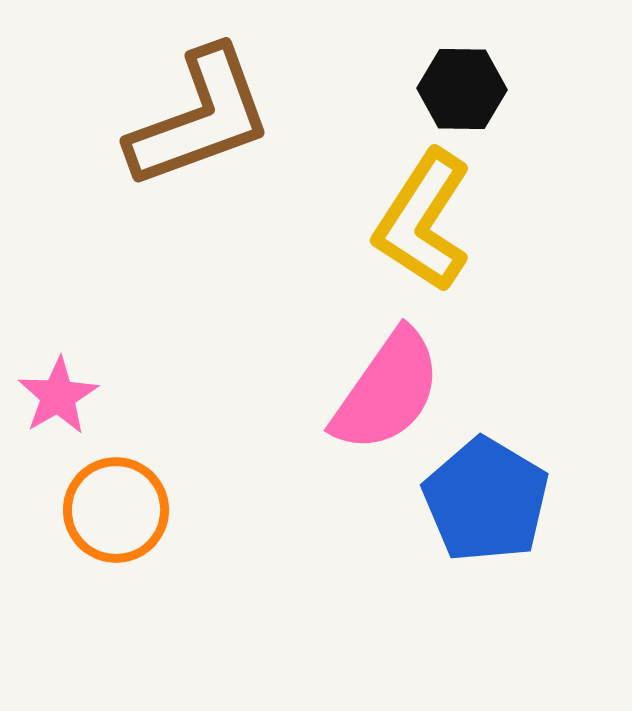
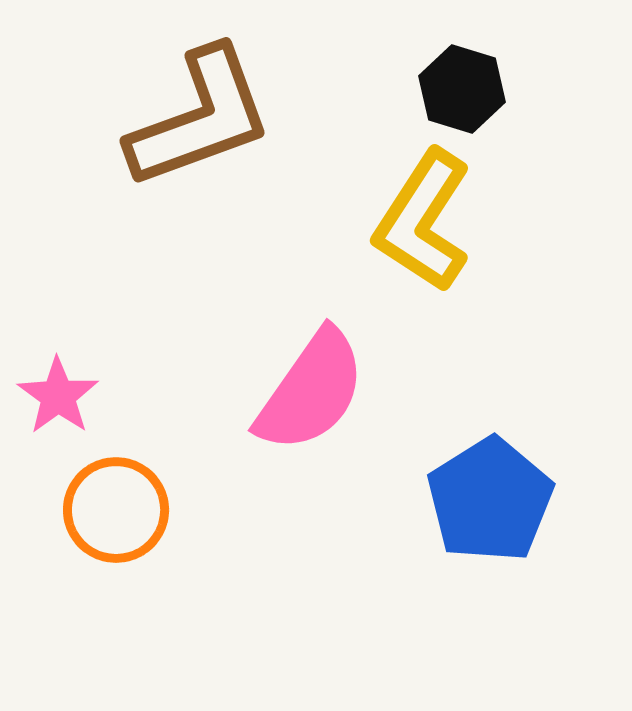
black hexagon: rotated 16 degrees clockwise
pink semicircle: moved 76 px left
pink star: rotated 6 degrees counterclockwise
blue pentagon: moved 4 px right; rotated 9 degrees clockwise
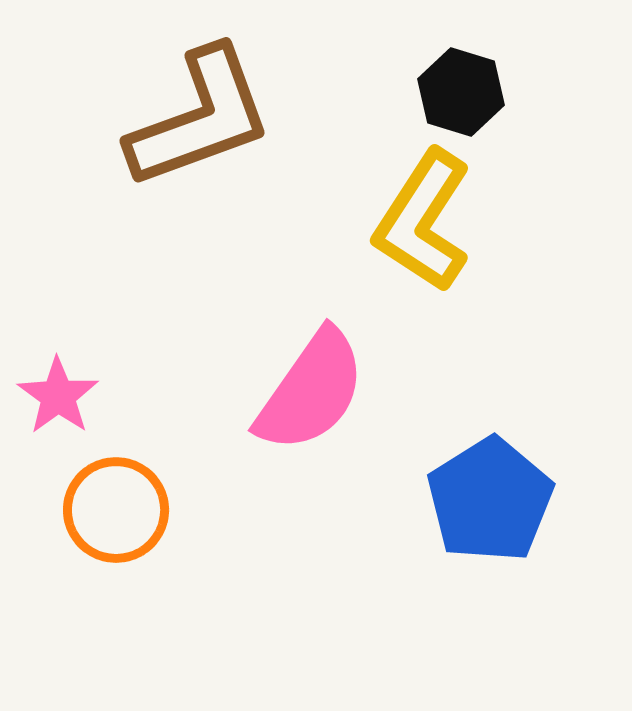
black hexagon: moved 1 px left, 3 px down
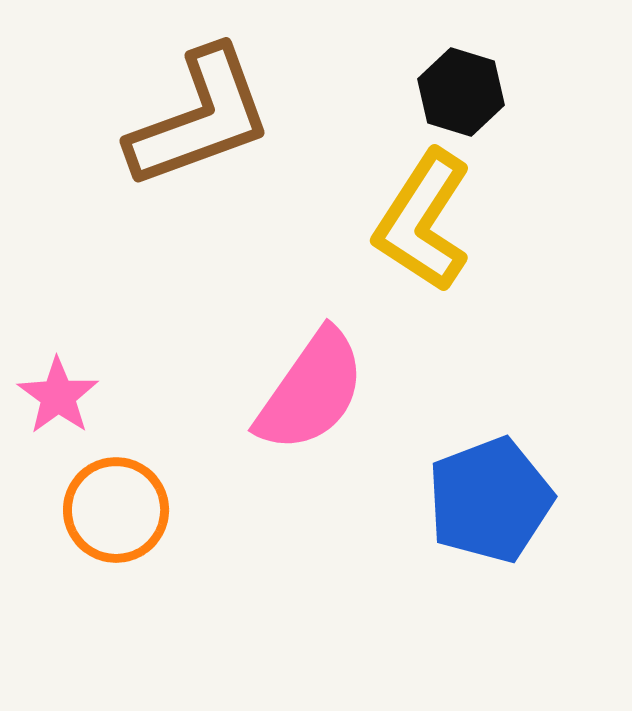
blue pentagon: rotated 11 degrees clockwise
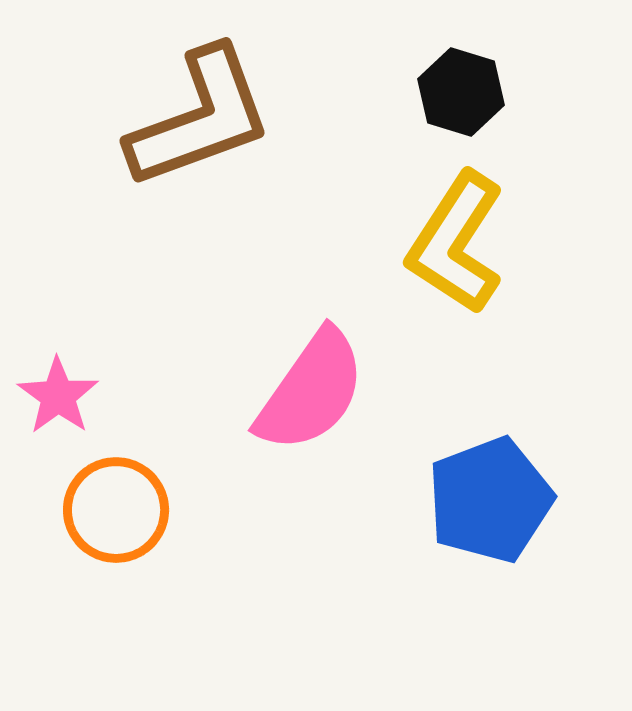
yellow L-shape: moved 33 px right, 22 px down
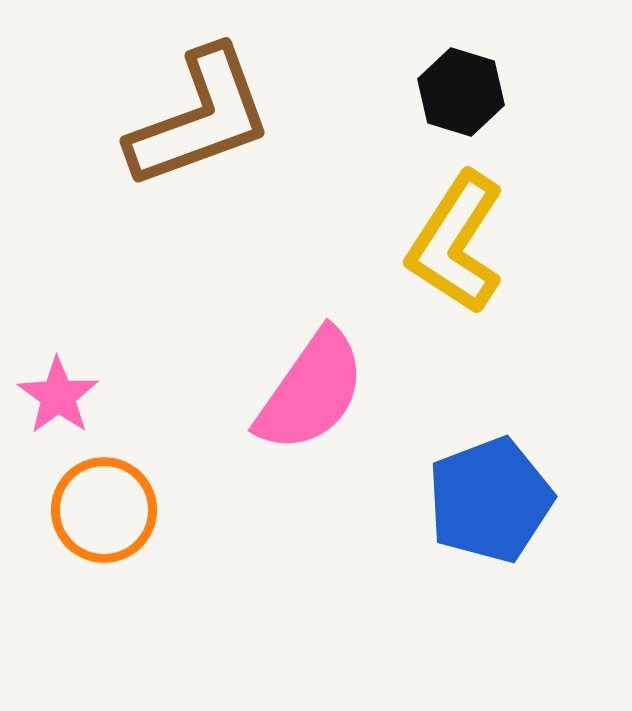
orange circle: moved 12 px left
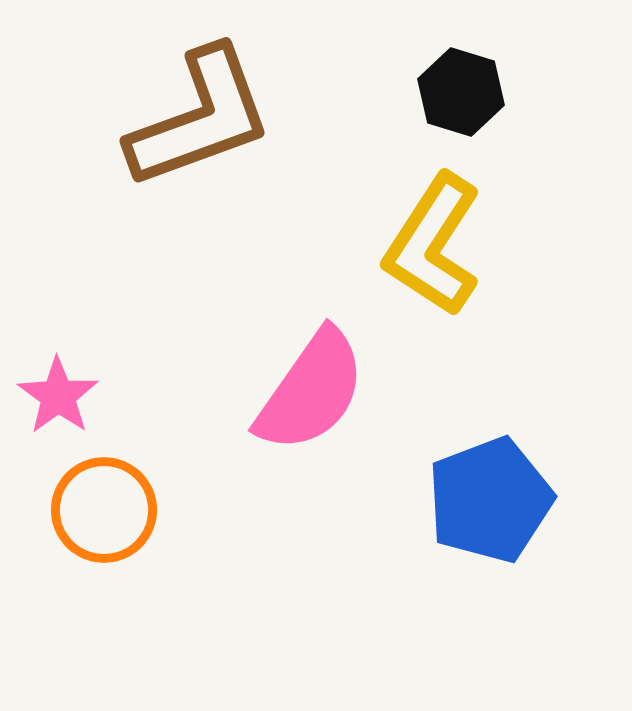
yellow L-shape: moved 23 px left, 2 px down
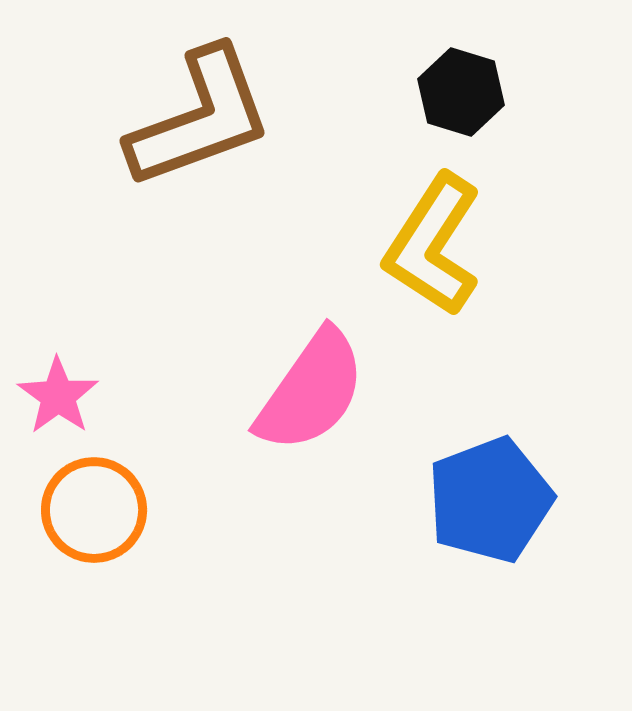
orange circle: moved 10 px left
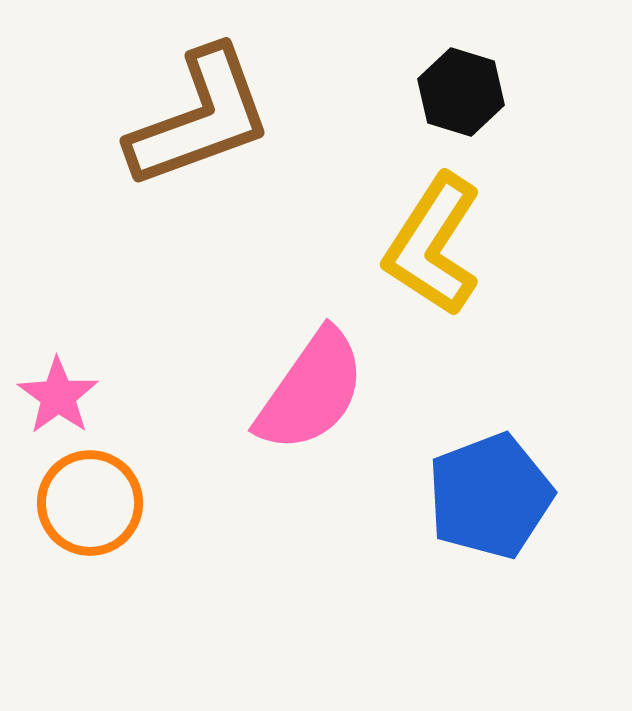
blue pentagon: moved 4 px up
orange circle: moved 4 px left, 7 px up
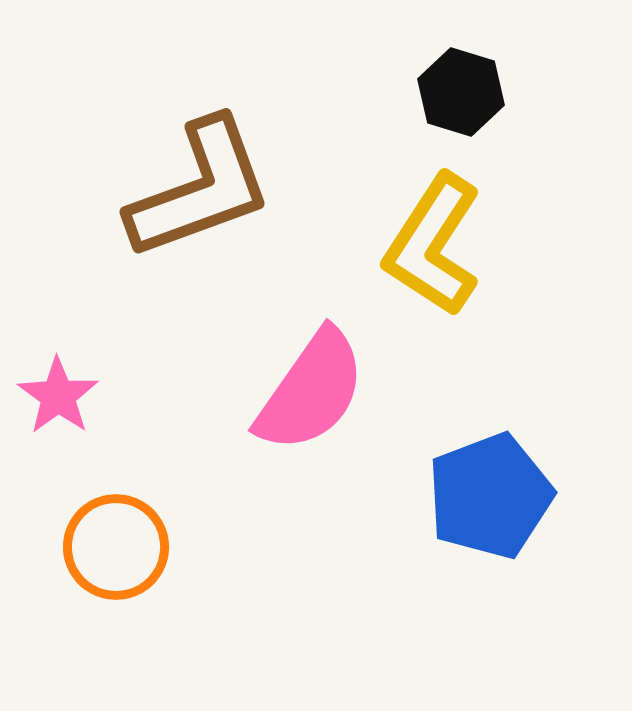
brown L-shape: moved 71 px down
orange circle: moved 26 px right, 44 px down
